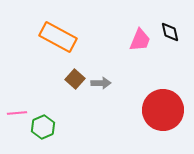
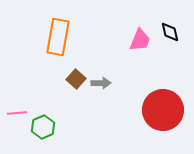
orange rectangle: rotated 72 degrees clockwise
brown square: moved 1 px right
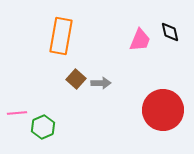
orange rectangle: moved 3 px right, 1 px up
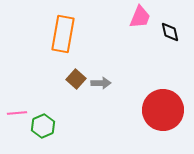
orange rectangle: moved 2 px right, 2 px up
pink trapezoid: moved 23 px up
green hexagon: moved 1 px up
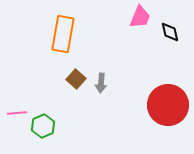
gray arrow: rotated 96 degrees clockwise
red circle: moved 5 px right, 5 px up
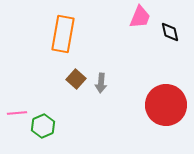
red circle: moved 2 px left
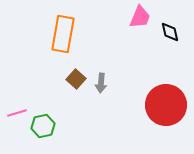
pink line: rotated 12 degrees counterclockwise
green hexagon: rotated 10 degrees clockwise
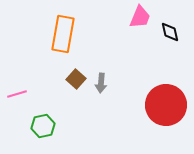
pink line: moved 19 px up
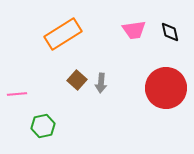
pink trapezoid: moved 6 px left, 13 px down; rotated 60 degrees clockwise
orange rectangle: rotated 48 degrees clockwise
brown square: moved 1 px right, 1 px down
pink line: rotated 12 degrees clockwise
red circle: moved 17 px up
